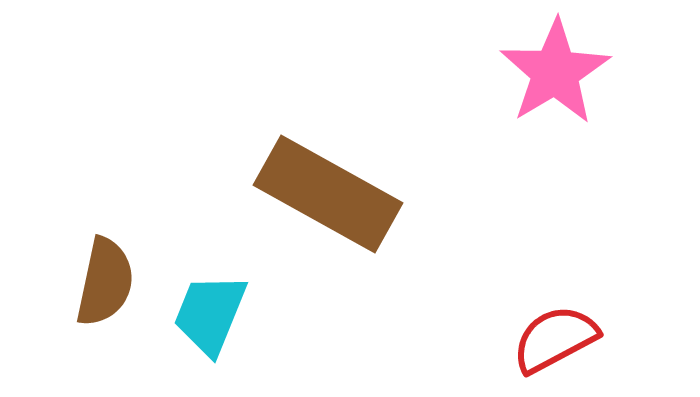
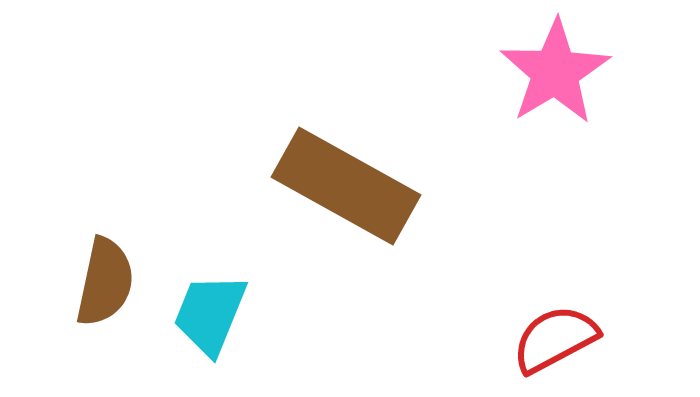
brown rectangle: moved 18 px right, 8 px up
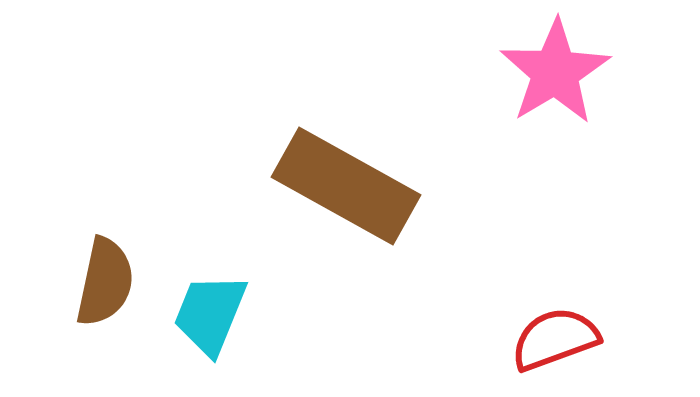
red semicircle: rotated 8 degrees clockwise
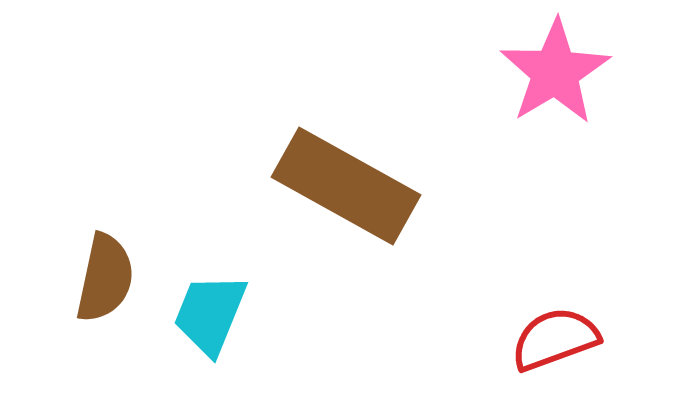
brown semicircle: moved 4 px up
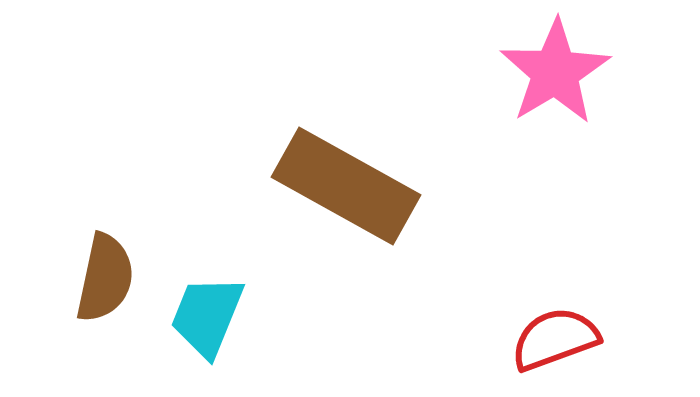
cyan trapezoid: moved 3 px left, 2 px down
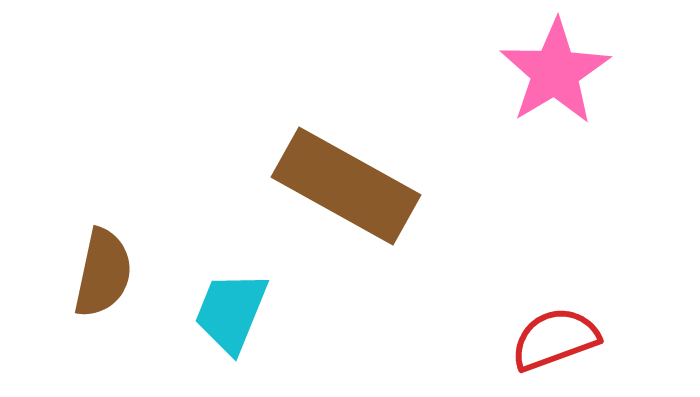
brown semicircle: moved 2 px left, 5 px up
cyan trapezoid: moved 24 px right, 4 px up
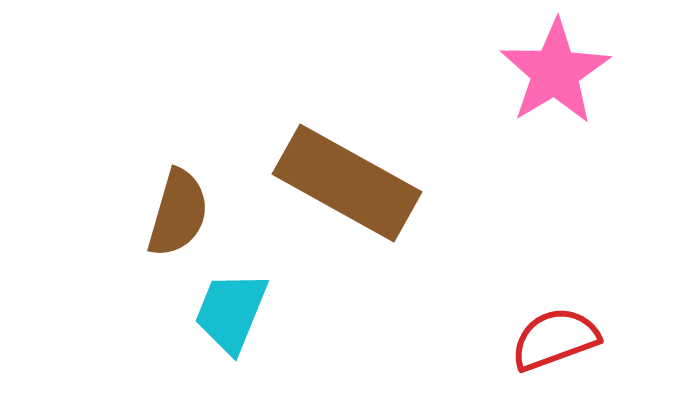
brown rectangle: moved 1 px right, 3 px up
brown semicircle: moved 75 px right, 60 px up; rotated 4 degrees clockwise
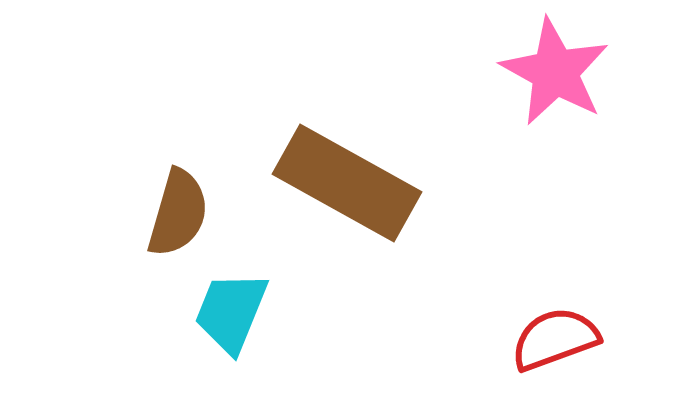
pink star: rotated 12 degrees counterclockwise
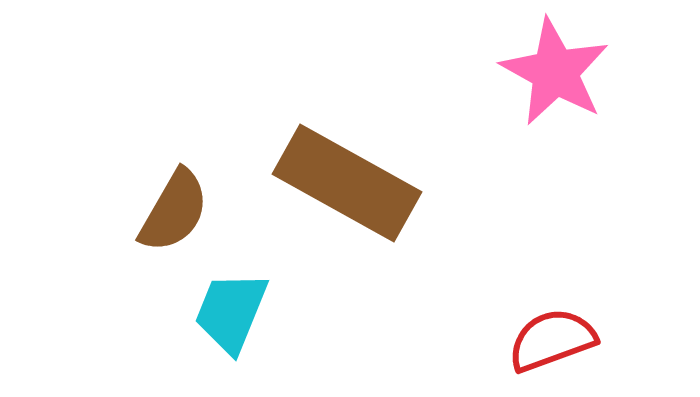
brown semicircle: moved 4 px left, 2 px up; rotated 14 degrees clockwise
red semicircle: moved 3 px left, 1 px down
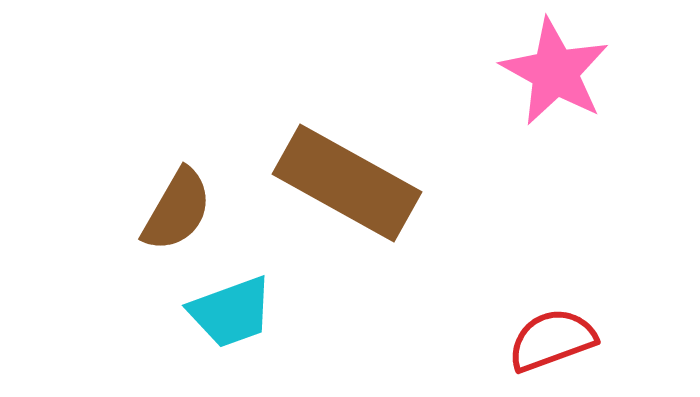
brown semicircle: moved 3 px right, 1 px up
cyan trapezoid: rotated 132 degrees counterclockwise
